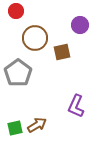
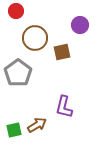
purple L-shape: moved 12 px left, 1 px down; rotated 10 degrees counterclockwise
green square: moved 1 px left, 2 px down
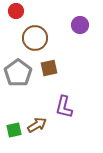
brown square: moved 13 px left, 16 px down
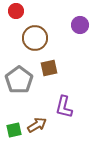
gray pentagon: moved 1 px right, 7 px down
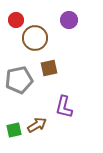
red circle: moved 9 px down
purple circle: moved 11 px left, 5 px up
gray pentagon: rotated 24 degrees clockwise
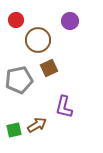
purple circle: moved 1 px right, 1 px down
brown circle: moved 3 px right, 2 px down
brown square: rotated 12 degrees counterclockwise
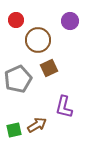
gray pentagon: moved 1 px left, 1 px up; rotated 12 degrees counterclockwise
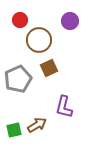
red circle: moved 4 px right
brown circle: moved 1 px right
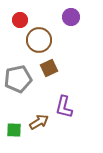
purple circle: moved 1 px right, 4 px up
gray pentagon: rotated 12 degrees clockwise
brown arrow: moved 2 px right, 3 px up
green square: rotated 14 degrees clockwise
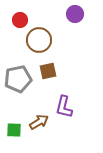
purple circle: moved 4 px right, 3 px up
brown square: moved 1 px left, 3 px down; rotated 12 degrees clockwise
